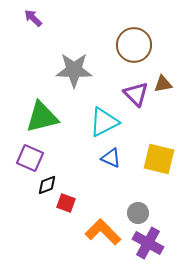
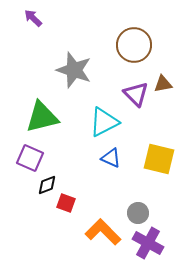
gray star: rotated 18 degrees clockwise
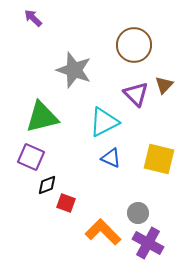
brown triangle: moved 1 px right, 1 px down; rotated 36 degrees counterclockwise
purple square: moved 1 px right, 1 px up
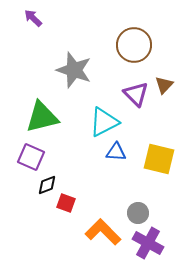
blue triangle: moved 5 px right, 6 px up; rotated 20 degrees counterclockwise
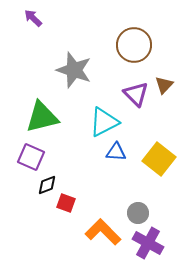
yellow square: rotated 24 degrees clockwise
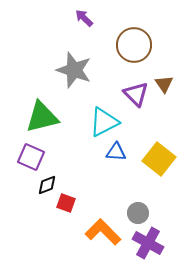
purple arrow: moved 51 px right
brown triangle: moved 1 px up; rotated 18 degrees counterclockwise
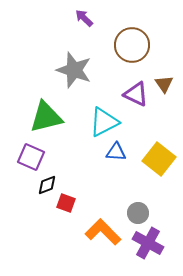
brown circle: moved 2 px left
purple triangle: rotated 20 degrees counterclockwise
green triangle: moved 4 px right
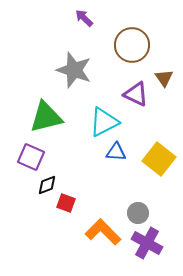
brown triangle: moved 6 px up
purple cross: moved 1 px left
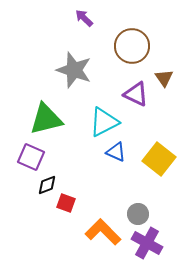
brown circle: moved 1 px down
green triangle: moved 2 px down
blue triangle: rotated 20 degrees clockwise
gray circle: moved 1 px down
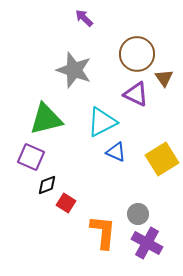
brown circle: moved 5 px right, 8 px down
cyan triangle: moved 2 px left
yellow square: moved 3 px right; rotated 20 degrees clockwise
red square: rotated 12 degrees clockwise
orange L-shape: rotated 51 degrees clockwise
